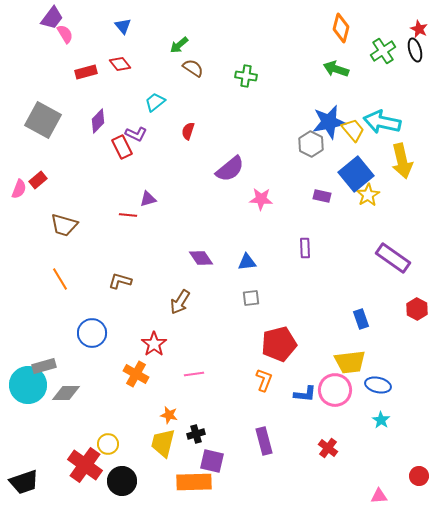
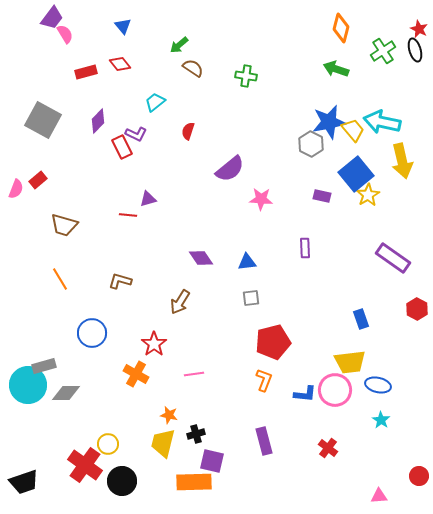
pink semicircle at (19, 189): moved 3 px left
red pentagon at (279, 344): moved 6 px left, 2 px up
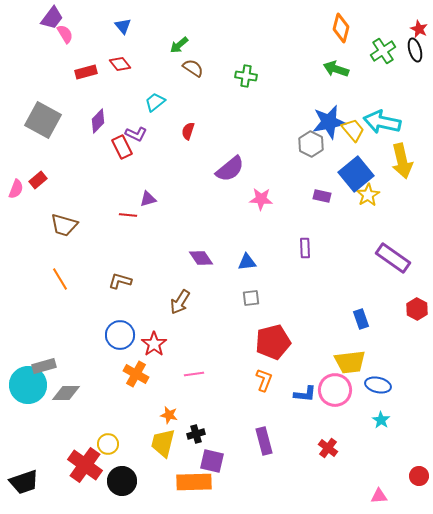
blue circle at (92, 333): moved 28 px right, 2 px down
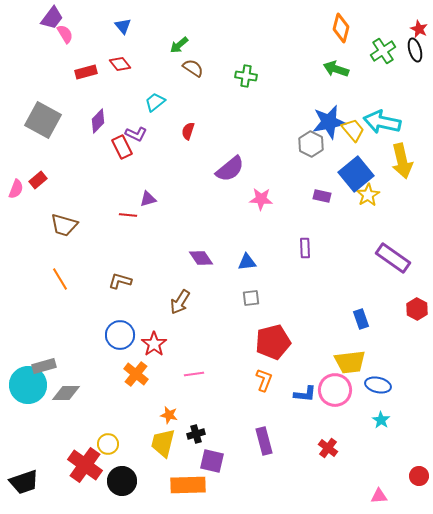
orange cross at (136, 374): rotated 10 degrees clockwise
orange rectangle at (194, 482): moved 6 px left, 3 px down
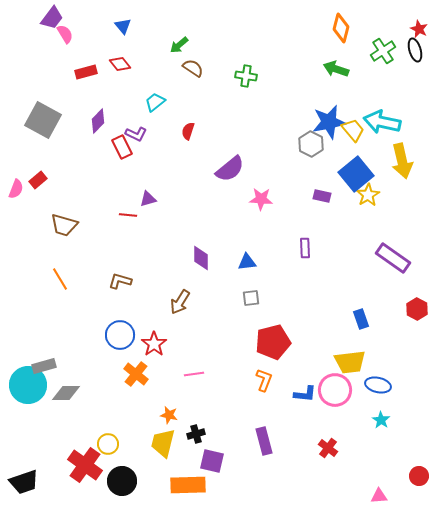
purple diamond at (201, 258): rotated 35 degrees clockwise
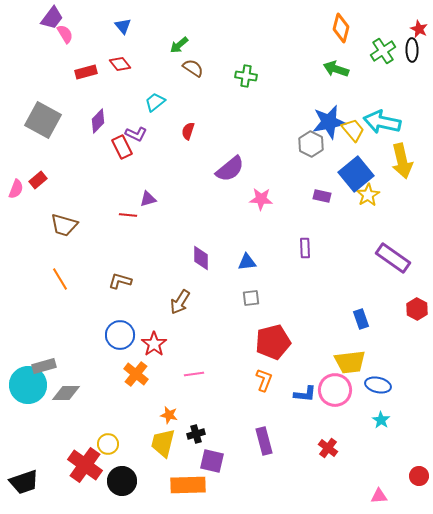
black ellipse at (415, 50): moved 3 px left; rotated 15 degrees clockwise
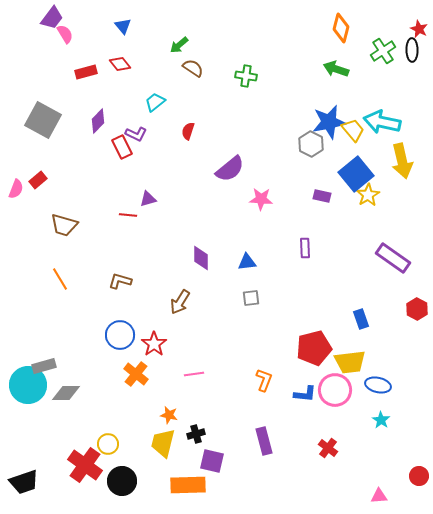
red pentagon at (273, 342): moved 41 px right, 6 px down
